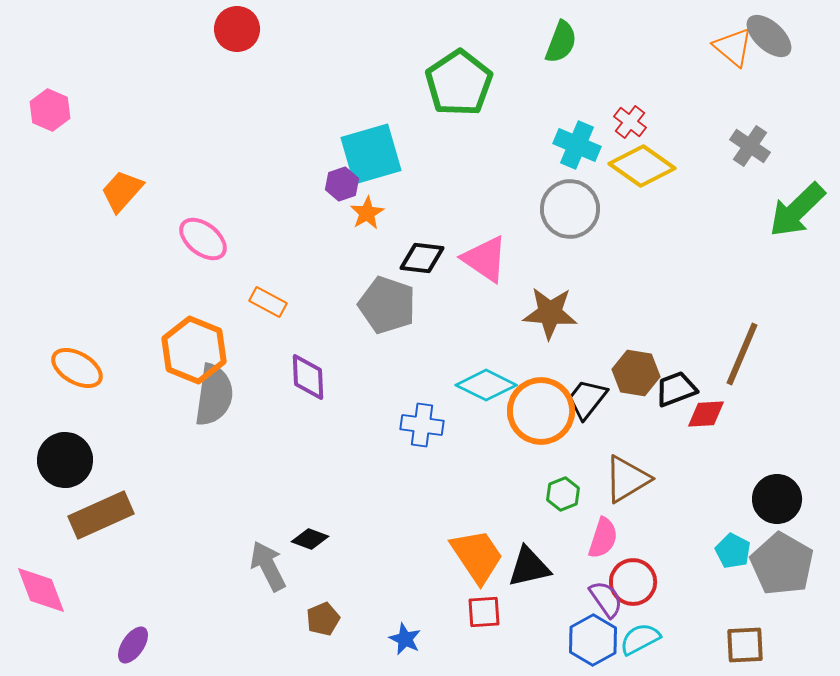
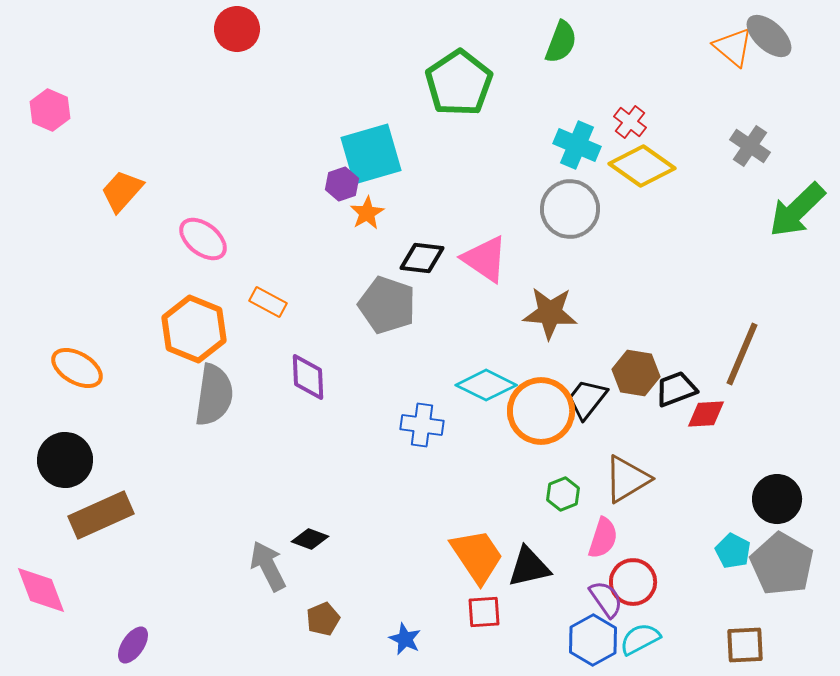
orange hexagon at (194, 350): moved 21 px up
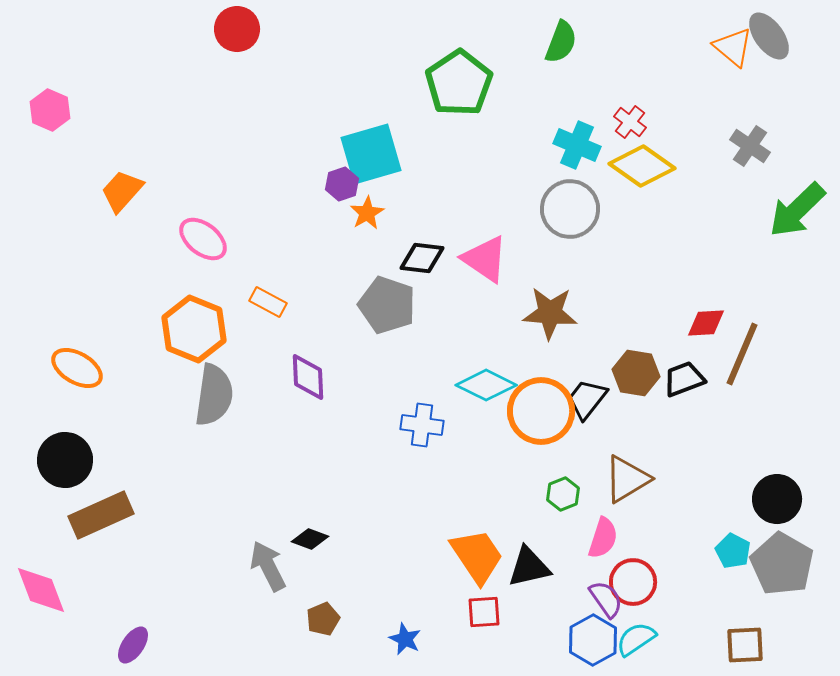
gray ellipse at (769, 36): rotated 12 degrees clockwise
black trapezoid at (676, 389): moved 8 px right, 10 px up
red diamond at (706, 414): moved 91 px up
cyan semicircle at (640, 639): moved 4 px left; rotated 6 degrees counterclockwise
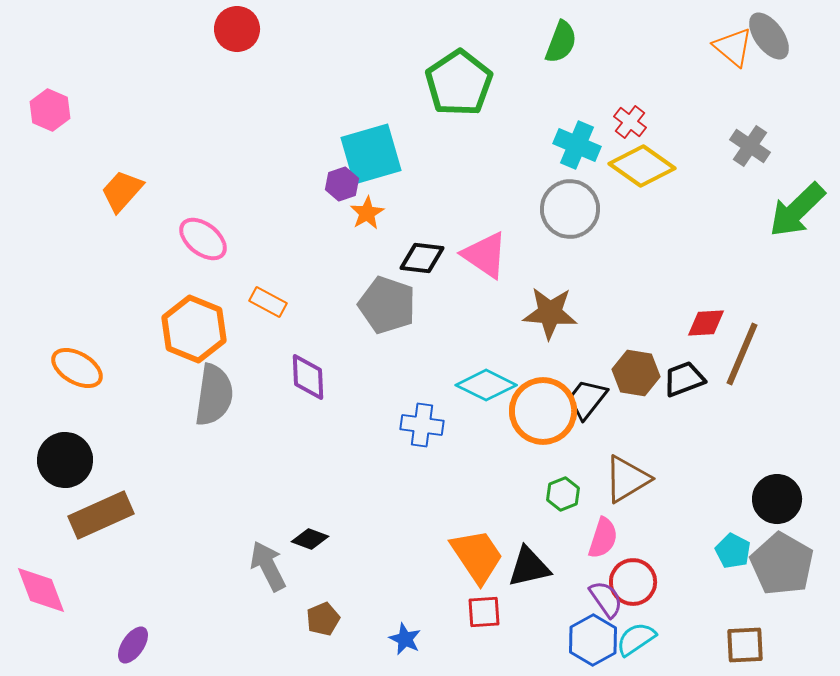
pink triangle at (485, 259): moved 4 px up
orange circle at (541, 411): moved 2 px right
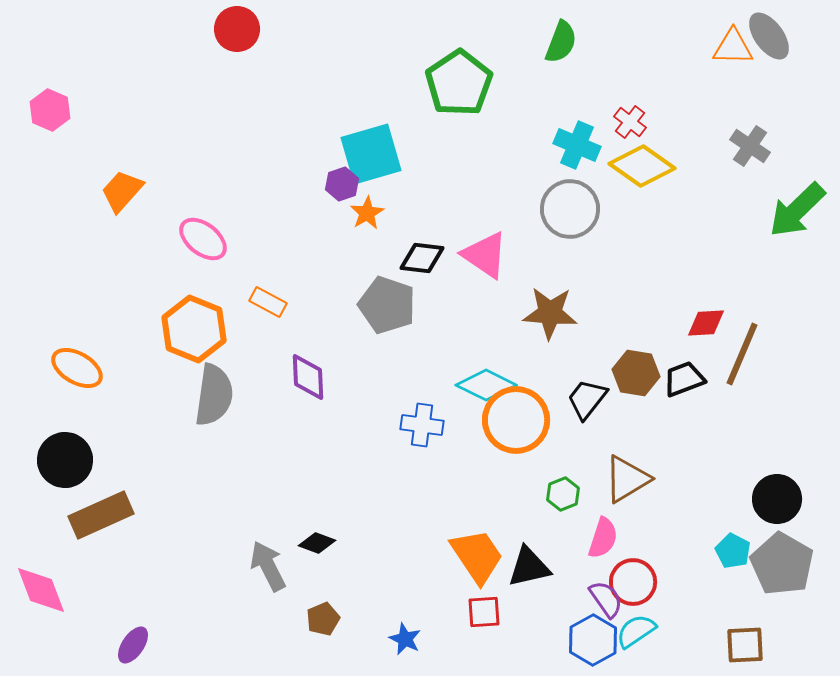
orange triangle at (733, 47): rotated 39 degrees counterclockwise
orange circle at (543, 411): moved 27 px left, 9 px down
black diamond at (310, 539): moved 7 px right, 4 px down
cyan semicircle at (636, 639): moved 8 px up
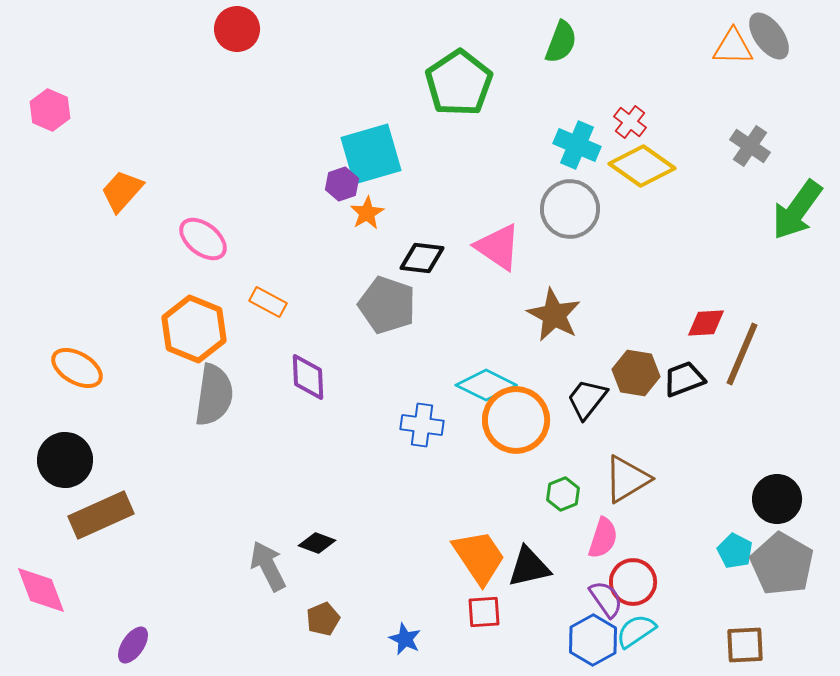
green arrow at (797, 210): rotated 10 degrees counterclockwise
pink triangle at (485, 255): moved 13 px right, 8 px up
brown star at (550, 313): moved 4 px right, 2 px down; rotated 24 degrees clockwise
cyan pentagon at (733, 551): moved 2 px right
orange trapezoid at (477, 556): moved 2 px right, 1 px down
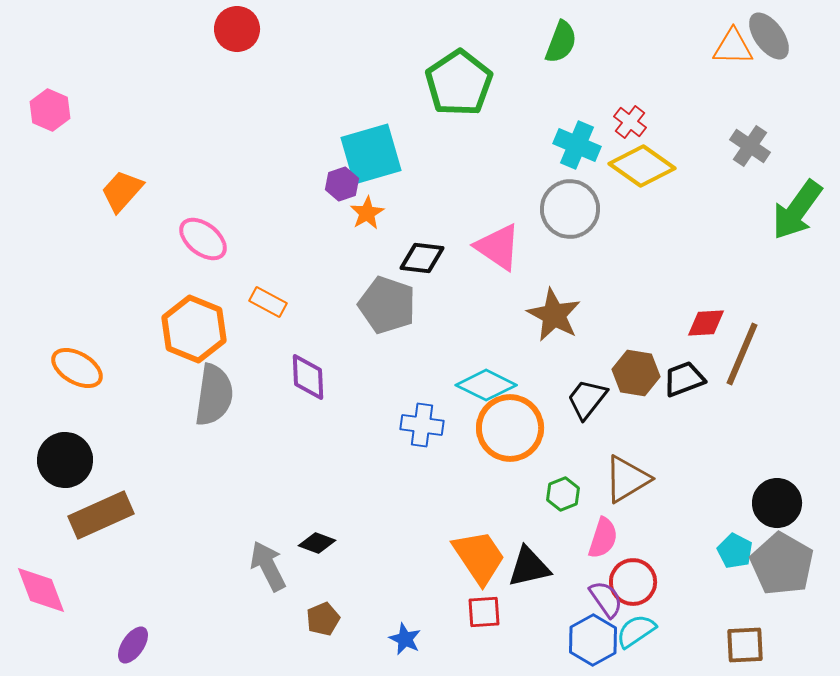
orange circle at (516, 420): moved 6 px left, 8 px down
black circle at (777, 499): moved 4 px down
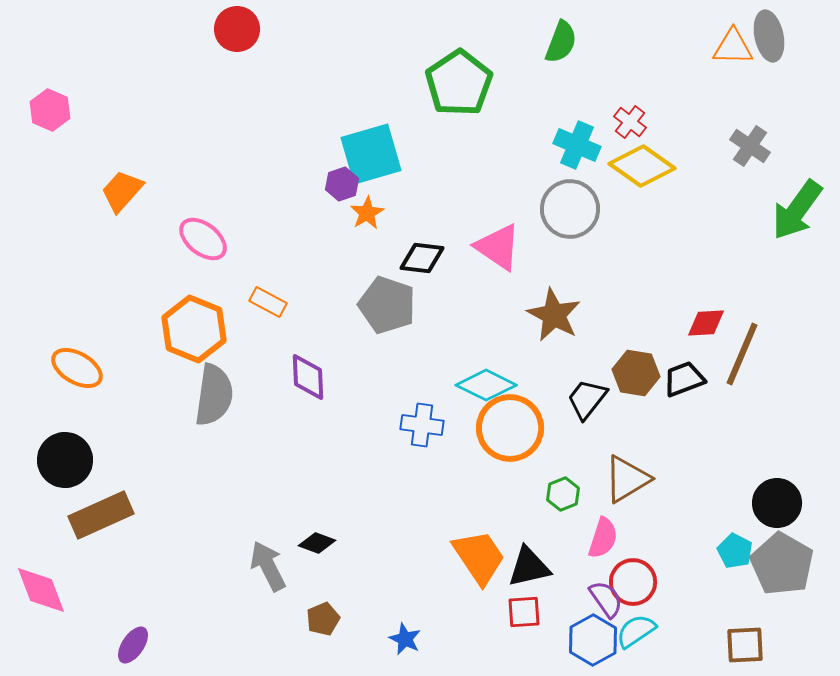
gray ellipse at (769, 36): rotated 24 degrees clockwise
red square at (484, 612): moved 40 px right
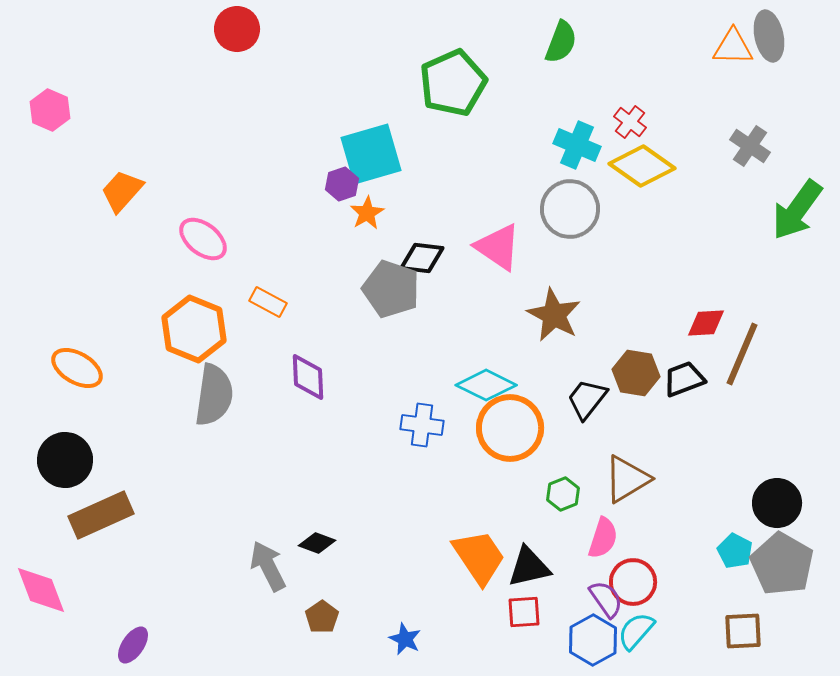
green pentagon at (459, 83): moved 6 px left; rotated 10 degrees clockwise
gray pentagon at (387, 305): moved 4 px right, 16 px up
brown pentagon at (323, 619): moved 1 px left, 2 px up; rotated 12 degrees counterclockwise
cyan semicircle at (636, 631): rotated 15 degrees counterclockwise
brown square at (745, 645): moved 2 px left, 14 px up
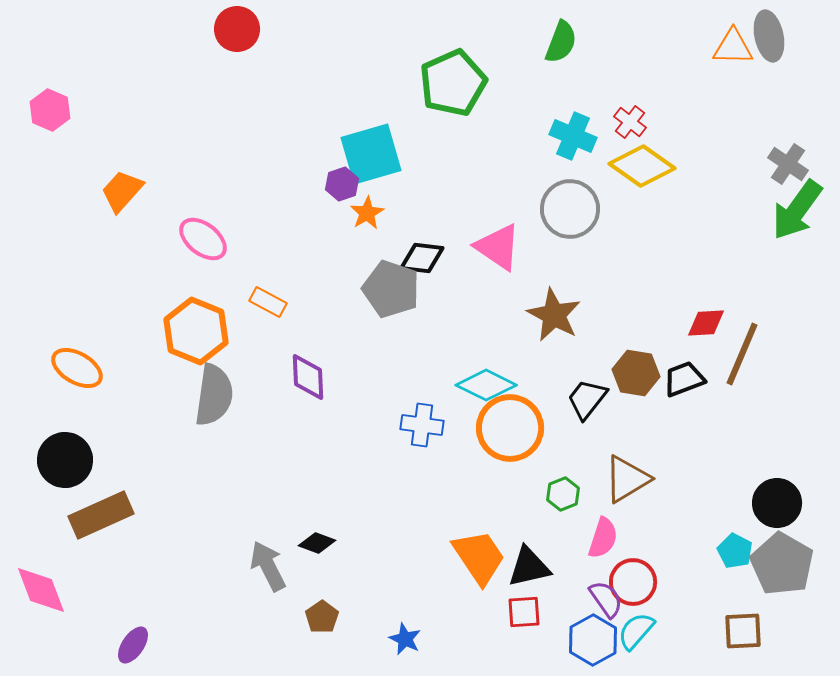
cyan cross at (577, 145): moved 4 px left, 9 px up
gray cross at (750, 146): moved 38 px right, 18 px down
orange hexagon at (194, 329): moved 2 px right, 2 px down
